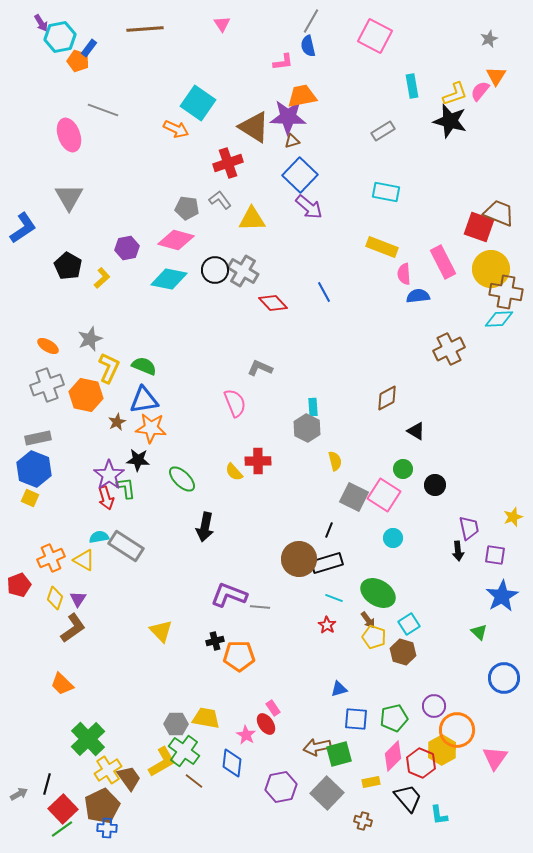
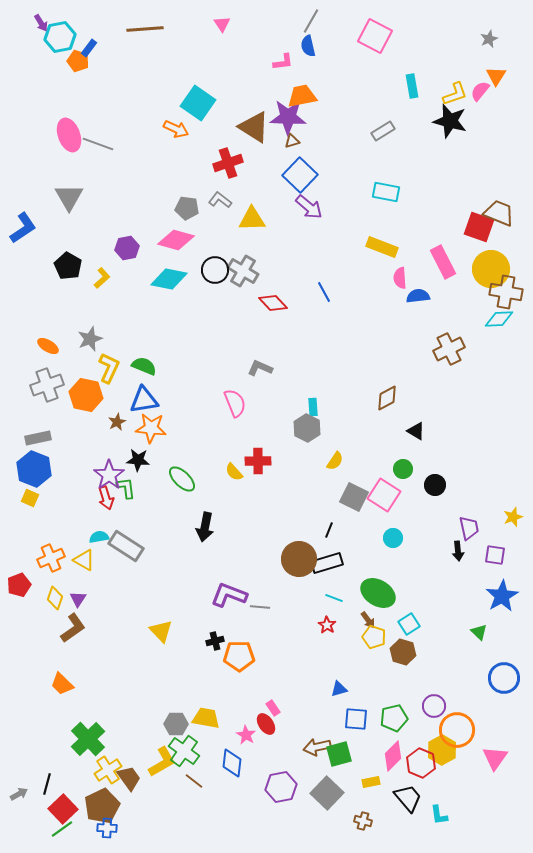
gray line at (103, 110): moved 5 px left, 34 px down
gray L-shape at (220, 200): rotated 15 degrees counterclockwise
pink semicircle at (404, 274): moved 4 px left, 4 px down
yellow semicircle at (335, 461): rotated 48 degrees clockwise
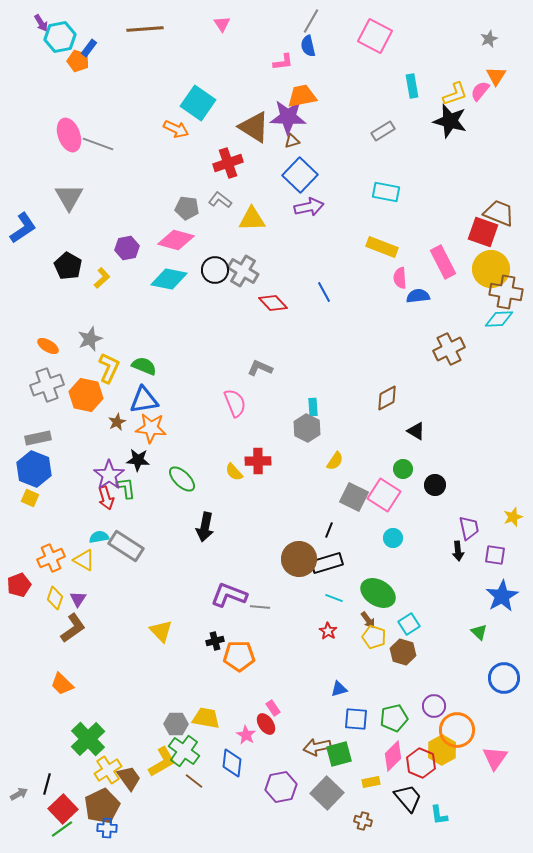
purple arrow at (309, 207): rotated 52 degrees counterclockwise
red square at (479, 227): moved 4 px right, 5 px down
red star at (327, 625): moved 1 px right, 6 px down
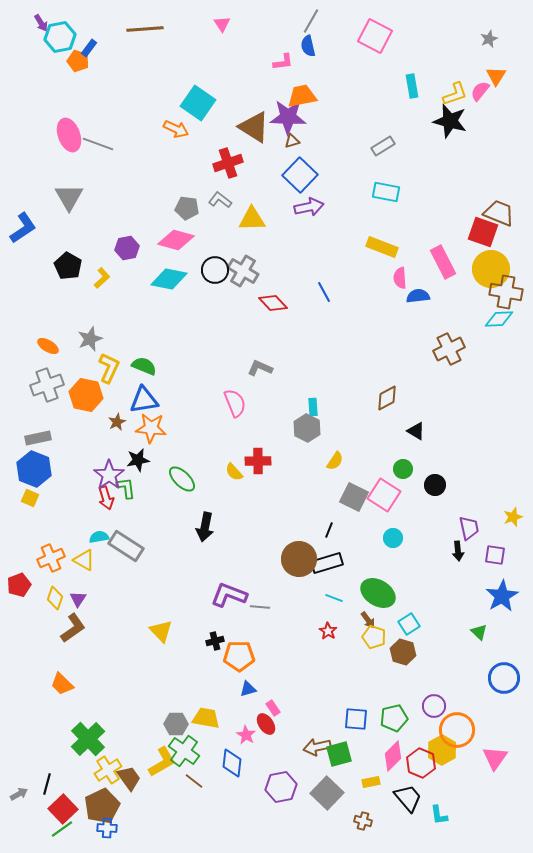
gray rectangle at (383, 131): moved 15 px down
black star at (138, 460): rotated 15 degrees counterclockwise
blue triangle at (339, 689): moved 91 px left
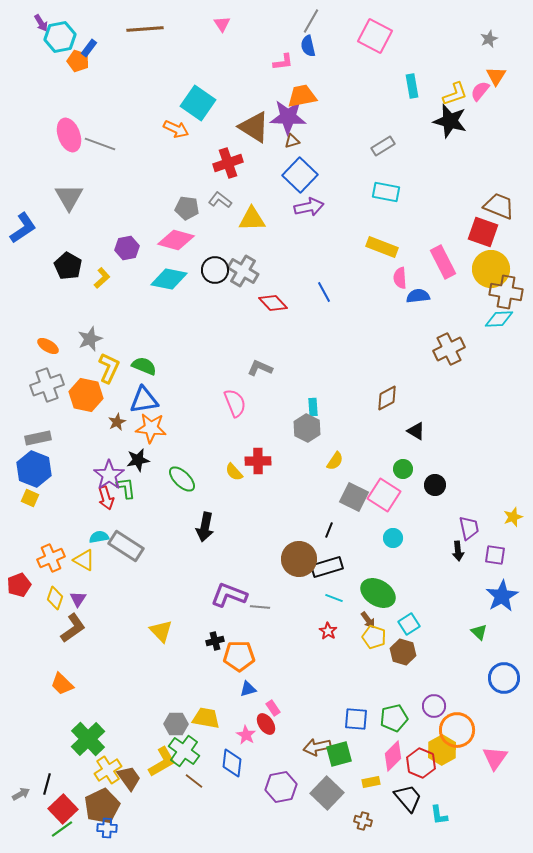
gray line at (98, 144): moved 2 px right
brown trapezoid at (499, 213): moved 7 px up
black rectangle at (327, 563): moved 4 px down
gray arrow at (19, 794): moved 2 px right
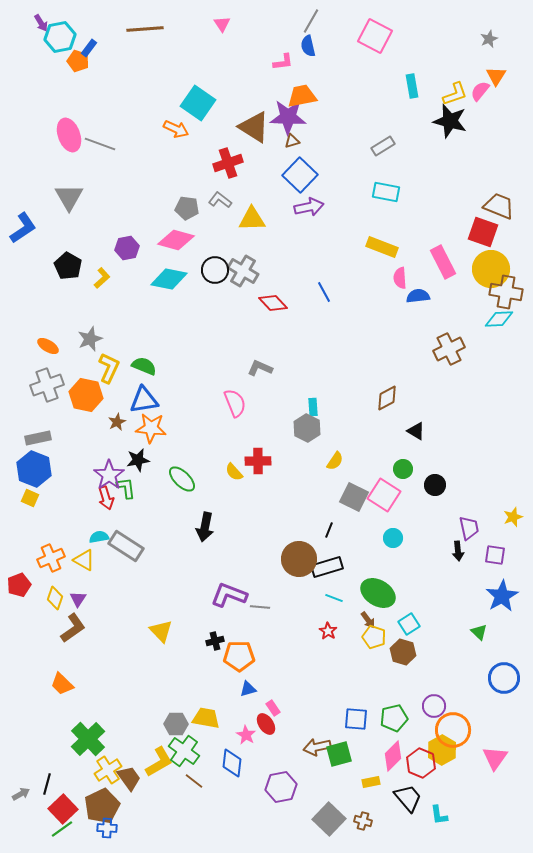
orange circle at (457, 730): moved 4 px left
yellow L-shape at (162, 762): moved 3 px left
gray square at (327, 793): moved 2 px right, 26 px down
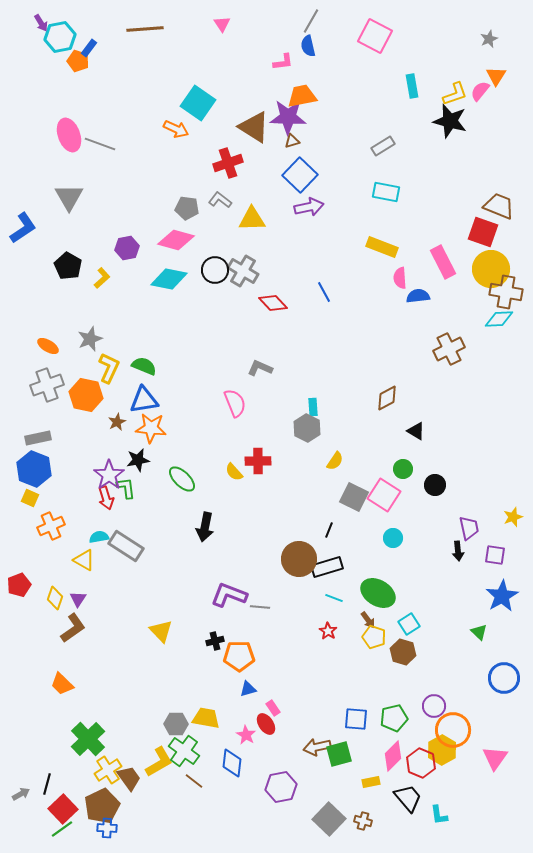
orange cross at (51, 558): moved 32 px up
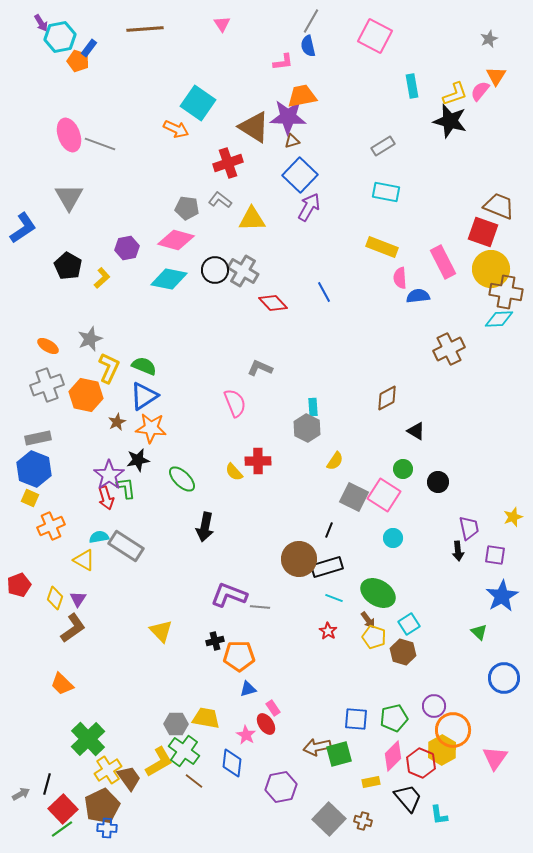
purple arrow at (309, 207): rotated 48 degrees counterclockwise
blue triangle at (144, 400): moved 4 px up; rotated 24 degrees counterclockwise
black circle at (435, 485): moved 3 px right, 3 px up
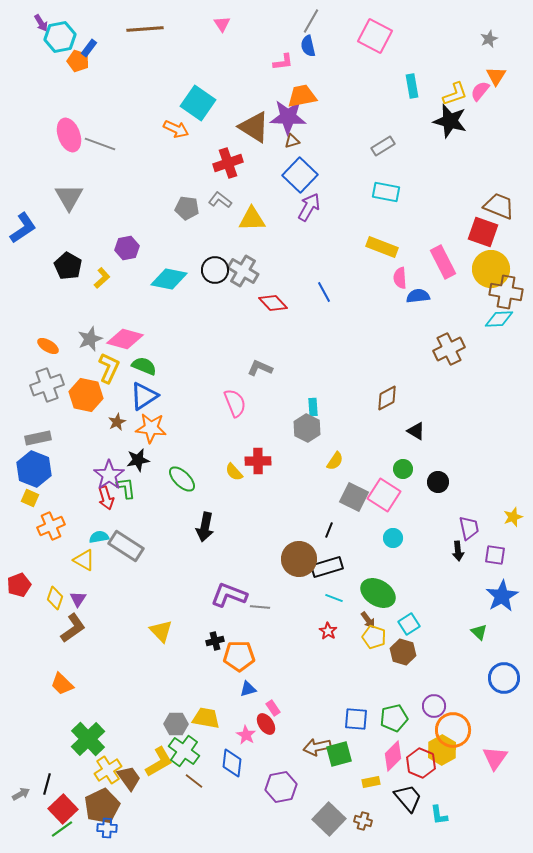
pink diamond at (176, 240): moved 51 px left, 99 px down
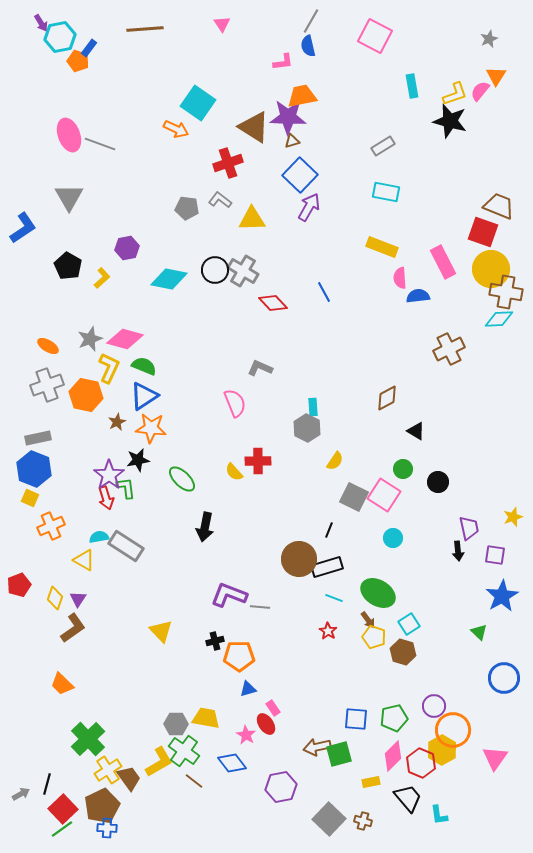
blue diamond at (232, 763): rotated 44 degrees counterclockwise
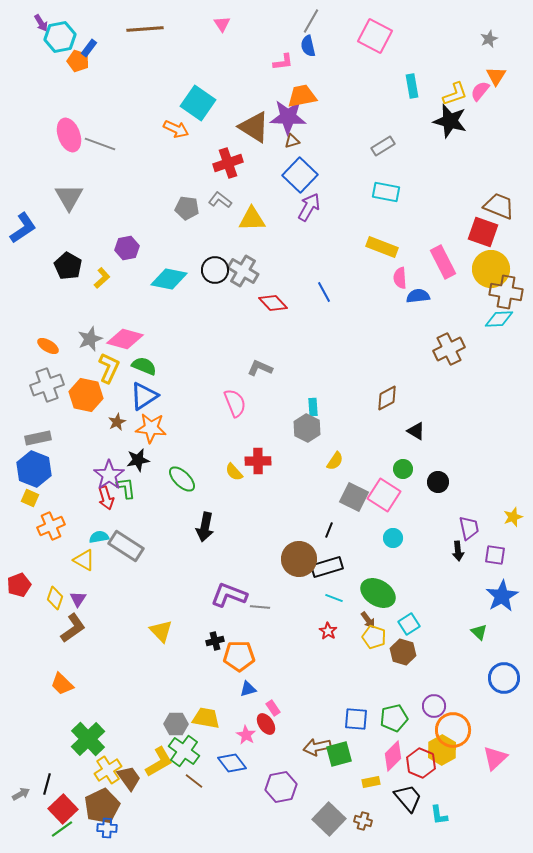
pink triangle at (495, 758): rotated 12 degrees clockwise
